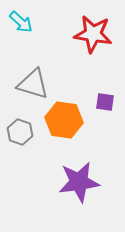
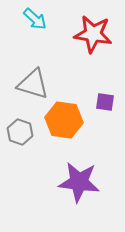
cyan arrow: moved 14 px right, 3 px up
purple star: rotated 15 degrees clockwise
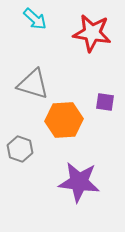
red star: moved 1 px left, 1 px up
orange hexagon: rotated 12 degrees counterclockwise
gray hexagon: moved 17 px down
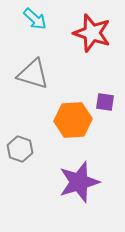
red star: rotated 9 degrees clockwise
gray triangle: moved 10 px up
orange hexagon: moved 9 px right
purple star: rotated 24 degrees counterclockwise
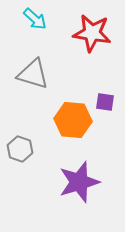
red star: rotated 9 degrees counterclockwise
orange hexagon: rotated 9 degrees clockwise
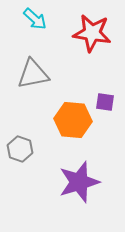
gray triangle: rotated 28 degrees counterclockwise
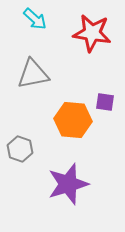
purple star: moved 11 px left, 2 px down
